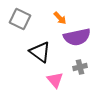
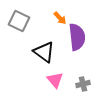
gray square: moved 1 px left, 2 px down
purple semicircle: rotated 84 degrees counterclockwise
black triangle: moved 4 px right
gray cross: moved 3 px right, 17 px down
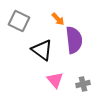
orange arrow: moved 2 px left, 1 px down
purple semicircle: moved 3 px left, 3 px down
black triangle: moved 2 px left, 2 px up
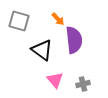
gray square: rotated 10 degrees counterclockwise
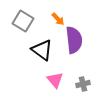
gray square: moved 4 px right; rotated 15 degrees clockwise
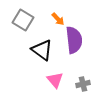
gray square: moved 1 px up
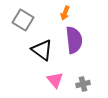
orange arrow: moved 7 px right, 6 px up; rotated 64 degrees clockwise
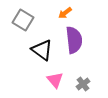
orange arrow: rotated 32 degrees clockwise
gray cross: rotated 24 degrees counterclockwise
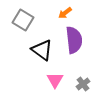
pink triangle: rotated 12 degrees clockwise
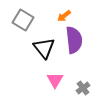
orange arrow: moved 1 px left, 3 px down
black triangle: moved 2 px right, 2 px up; rotated 15 degrees clockwise
gray cross: moved 4 px down
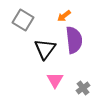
black triangle: moved 1 px right, 1 px down; rotated 15 degrees clockwise
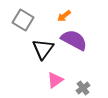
purple semicircle: rotated 56 degrees counterclockwise
black triangle: moved 2 px left
pink triangle: rotated 24 degrees clockwise
